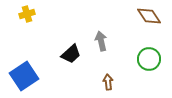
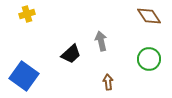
blue square: rotated 20 degrees counterclockwise
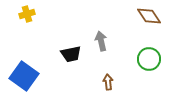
black trapezoid: rotated 30 degrees clockwise
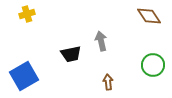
green circle: moved 4 px right, 6 px down
blue square: rotated 24 degrees clockwise
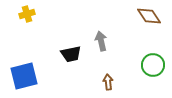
blue square: rotated 16 degrees clockwise
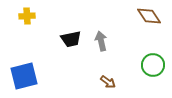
yellow cross: moved 2 px down; rotated 14 degrees clockwise
black trapezoid: moved 15 px up
brown arrow: rotated 133 degrees clockwise
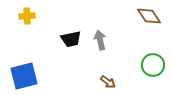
gray arrow: moved 1 px left, 1 px up
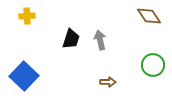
black trapezoid: rotated 60 degrees counterclockwise
blue square: rotated 32 degrees counterclockwise
brown arrow: rotated 35 degrees counterclockwise
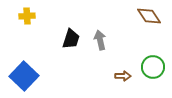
green circle: moved 2 px down
brown arrow: moved 15 px right, 6 px up
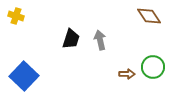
yellow cross: moved 11 px left; rotated 21 degrees clockwise
brown arrow: moved 4 px right, 2 px up
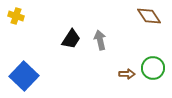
black trapezoid: rotated 15 degrees clockwise
green circle: moved 1 px down
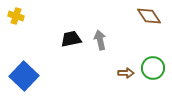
black trapezoid: rotated 135 degrees counterclockwise
brown arrow: moved 1 px left, 1 px up
